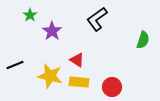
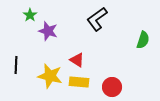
purple star: moved 4 px left; rotated 18 degrees counterclockwise
black line: moved 1 px right; rotated 66 degrees counterclockwise
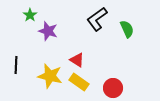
green semicircle: moved 16 px left, 11 px up; rotated 42 degrees counterclockwise
yellow rectangle: rotated 30 degrees clockwise
red circle: moved 1 px right, 1 px down
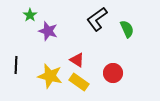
red circle: moved 15 px up
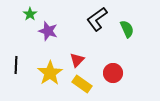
green star: moved 1 px up
red triangle: rotated 42 degrees clockwise
yellow star: moved 3 px up; rotated 25 degrees clockwise
yellow rectangle: moved 3 px right, 2 px down
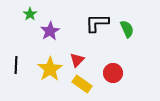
black L-shape: moved 4 px down; rotated 35 degrees clockwise
purple star: moved 2 px right; rotated 24 degrees clockwise
yellow star: moved 4 px up
